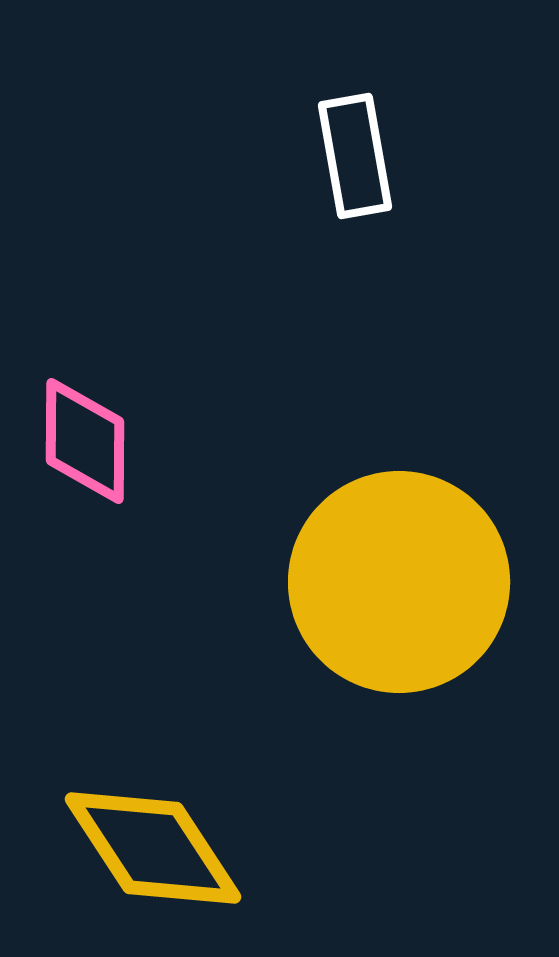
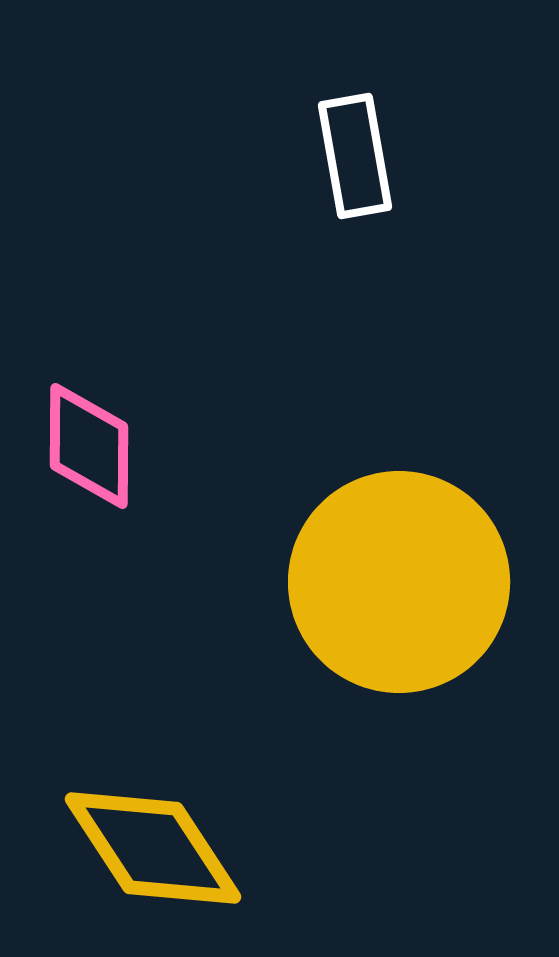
pink diamond: moved 4 px right, 5 px down
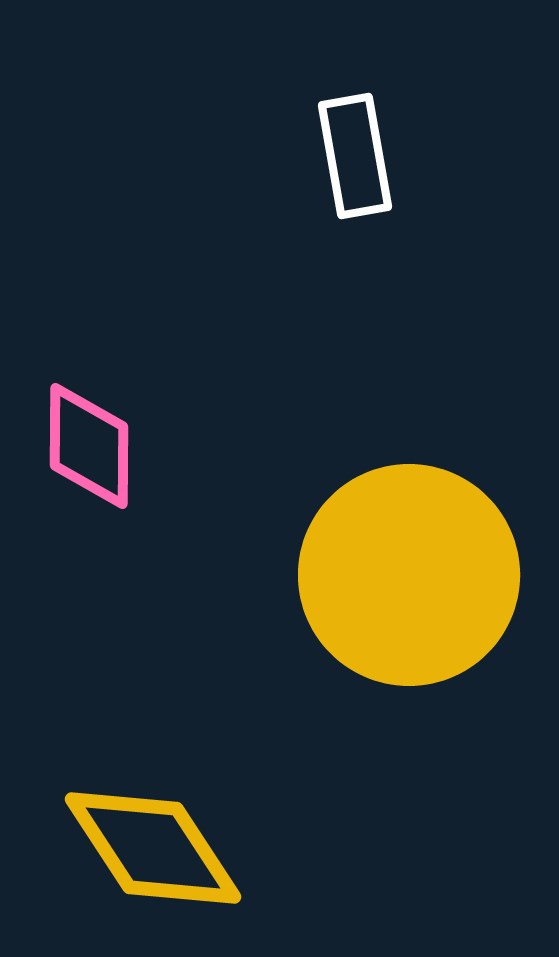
yellow circle: moved 10 px right, 7 px up
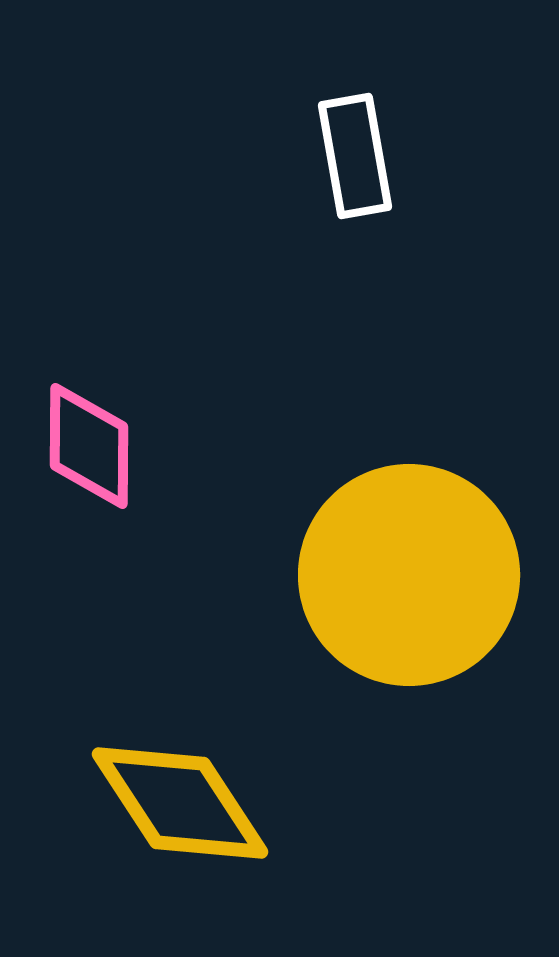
yellow diamond: moved 27 px right, 45 px up
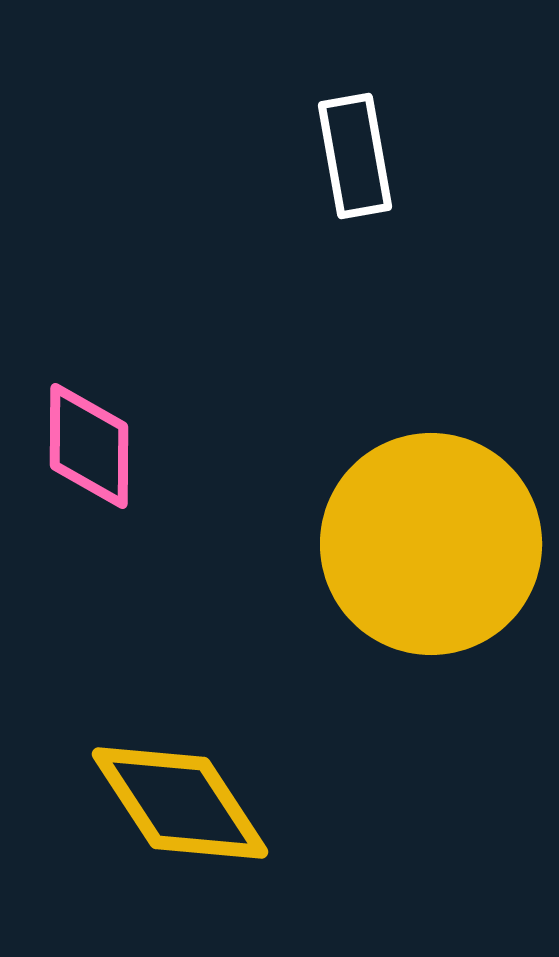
yellow circle: moved 22 px right, 31 px up
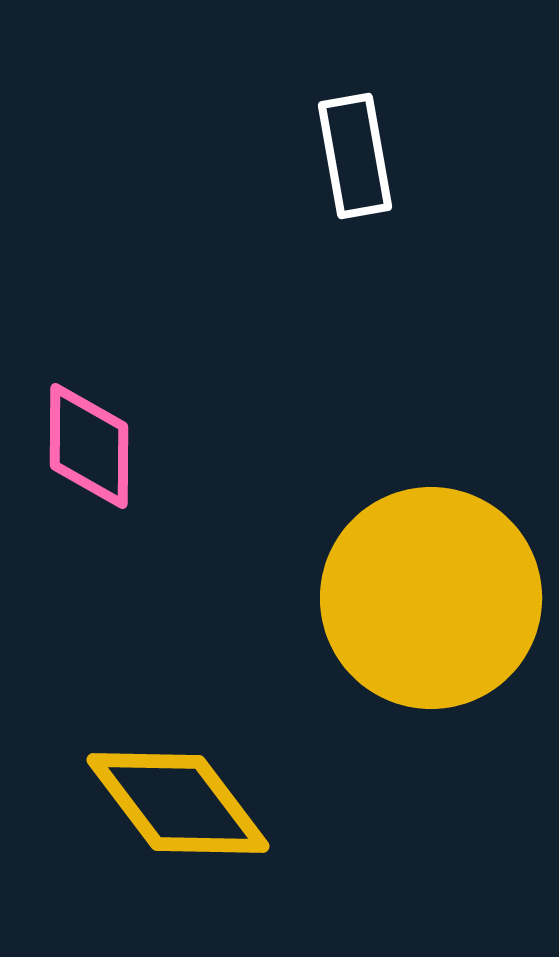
yellow circle: moved 54 px down
yellow diamond: moved 2 px left; rotated 4 degrees counterclockwise
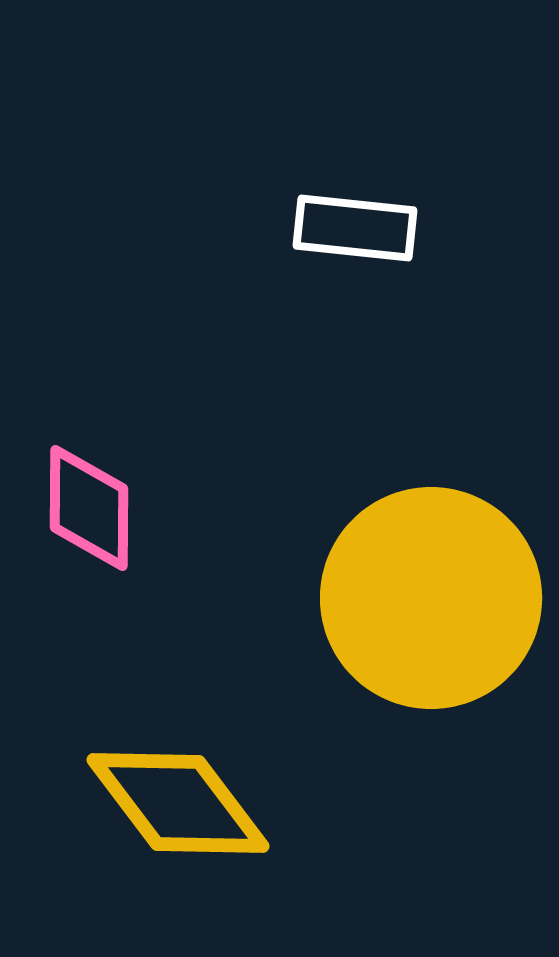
white rectangle: moved 72 px down; rotated 74 degrees counterclockwise
pink diamond: moved 62 px down
